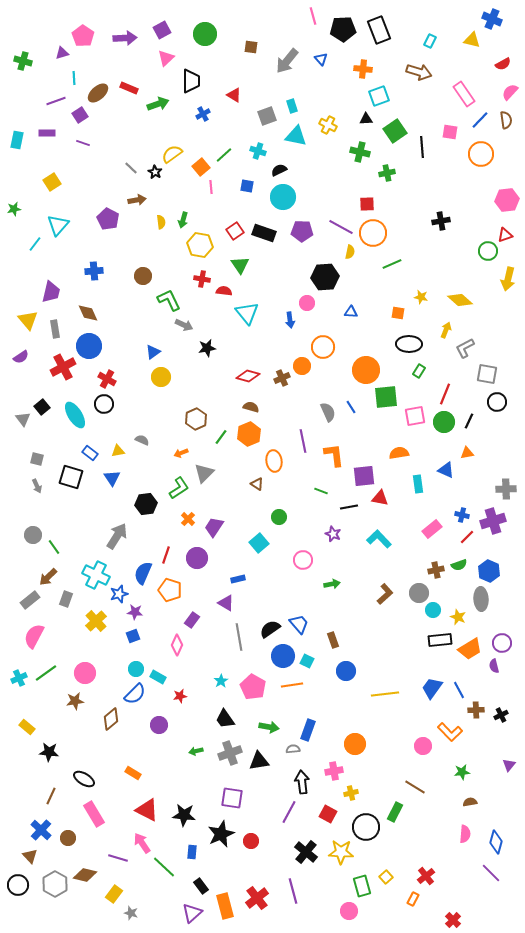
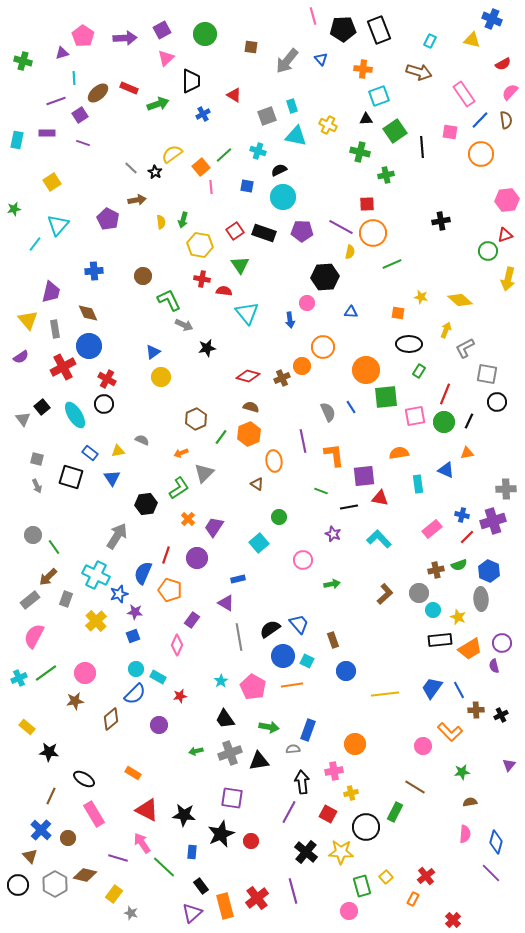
green cross at (387, 173): moved 1 px left, 2 px down
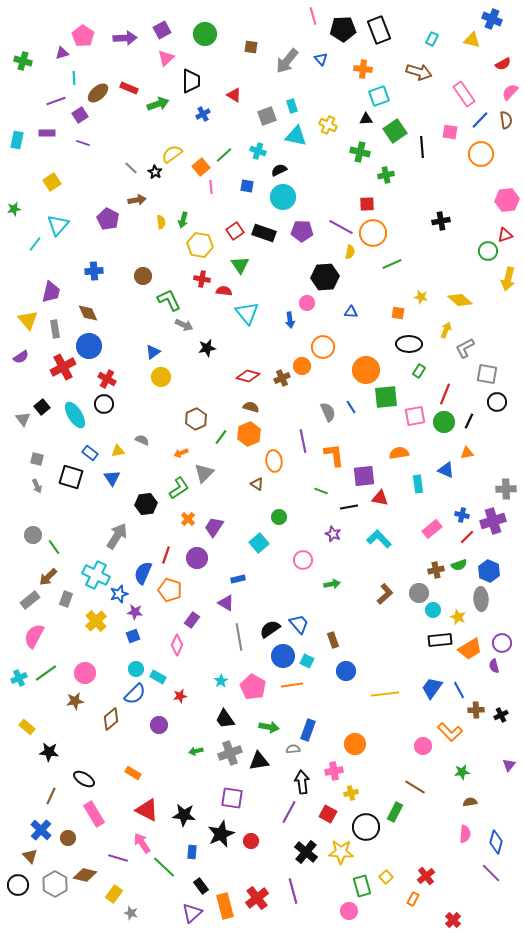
cyan rectangle at (430, 41): moved 2 px right, 2 px up
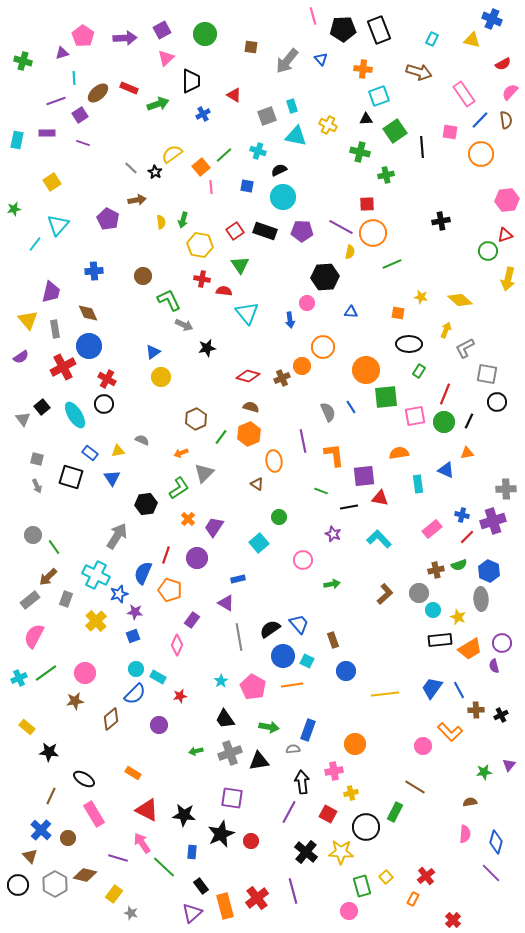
black rectangle at (264, 233): moved 1 px right, 2 px up
green star at (462, 772): moved 22 px right
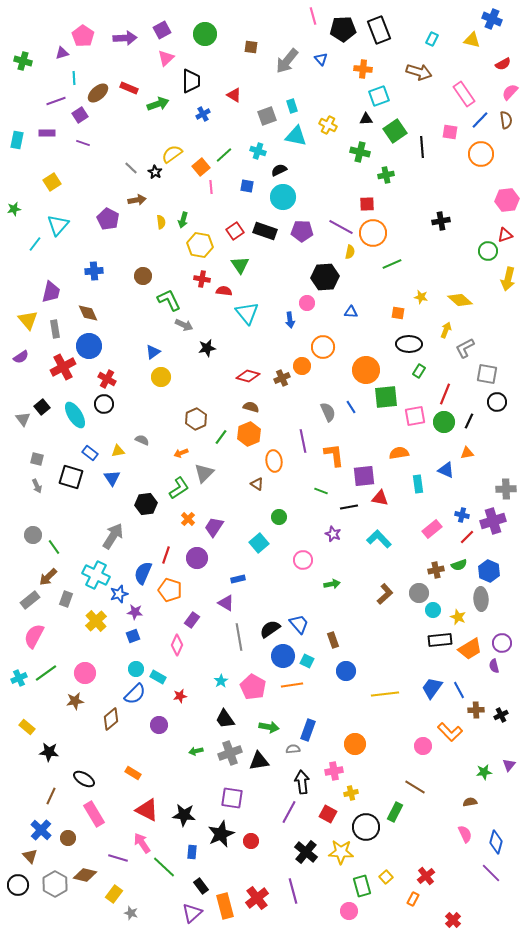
gray arrow at (117, 536): moved 4 px left
pink semicircle at (465, 834): rotated 30 degrees counterclockwise
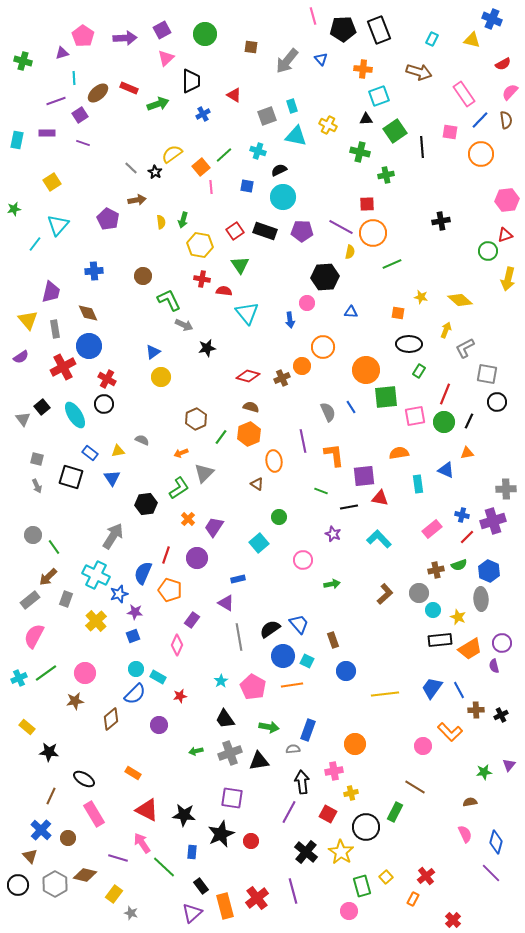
yellow star at (341, 852): rotated 30 degrees clockwise
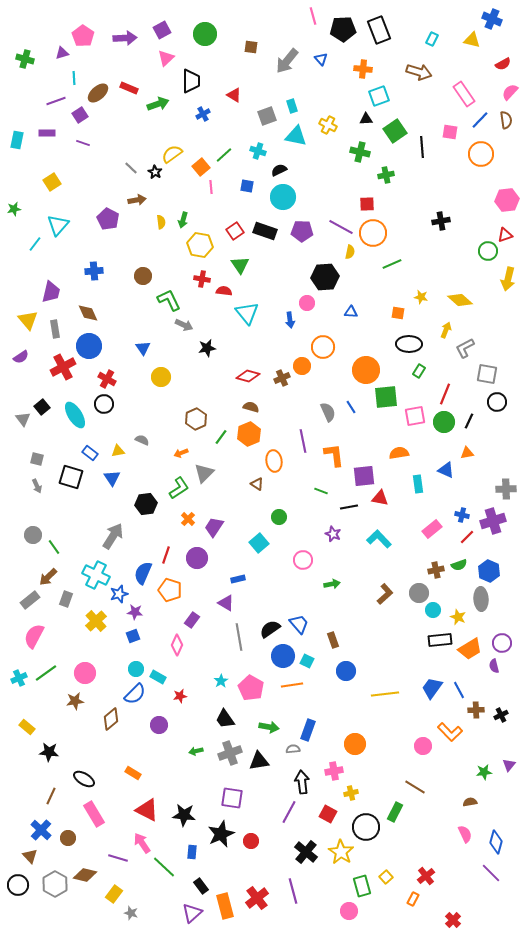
green cross at (23, 61): moved 2 px right, 2 px up
blue triangle at (153, 352): moved 10 px left, 4 px up; rotated 28 degrees counterclockwise
pink pentagon at (253, 687): moved 2 px left, 1 px down
